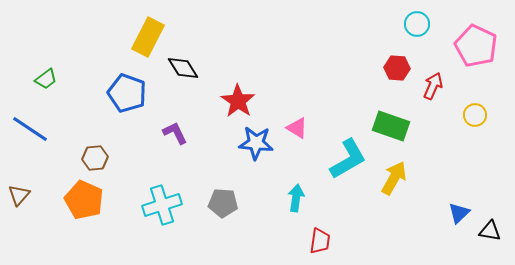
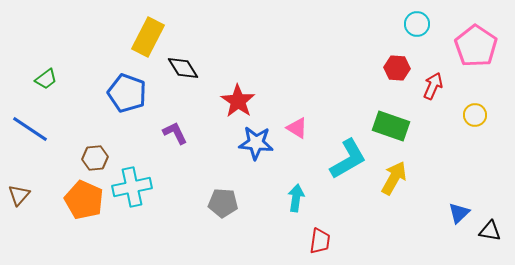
pink pentagon: rotated 9 degrees clockwise
cyan cross: moved 30 px left, 18 px up; rotated 6 degrees clockwise
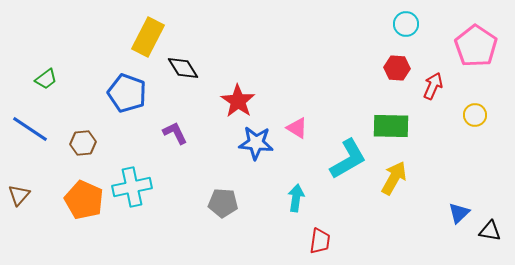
cyan circle: moved 11 px left
green rectangle: rotated 18 degrees counterclockwise
brown hexagon: moved 12 px left, 15 px up
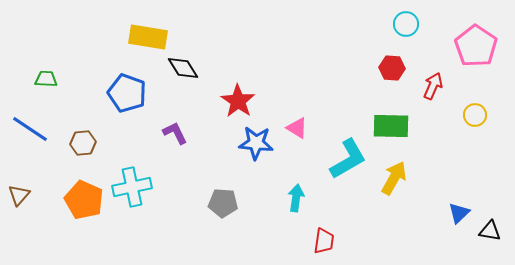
yellow rectangle: rotated 72 degrees clockwise
red hexagon: moved 5 px left
green trapezoid: rotated 140 degrees counterclockwise
red trapezoid: moved 4 px right
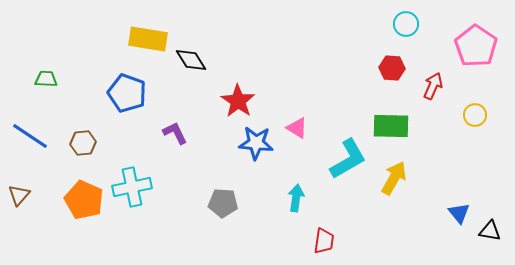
yellow rectangle: moved 2 px down
black diamond: moved 8 px right, 8 px up
blue line: moved 7 px down
blue triangle: rotated 25 degrees counterclockwise
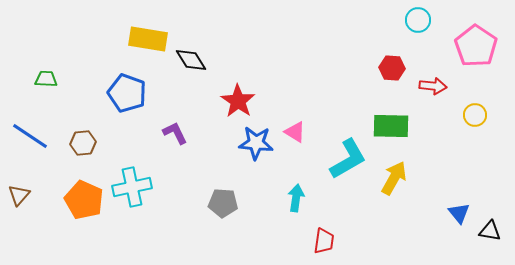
cyan circle: moved 12 px right, 4 px up
red arrow: rotated 72 degrees clockwise
pink triangle: moved 2 px left, 4 px down
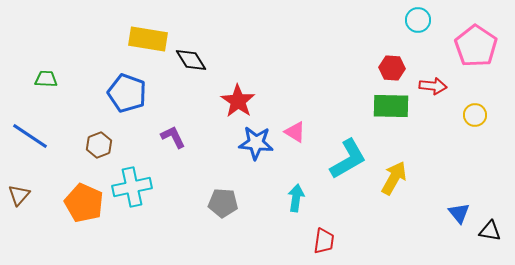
green rectangle: moved 20 px up
purple L-shape: moved 2 px left, 4 px down
brown hexagon: moved 16 px right, 2 px down; rotated 15 degrees counterclockwise
orange pentagon: moved 3 px down
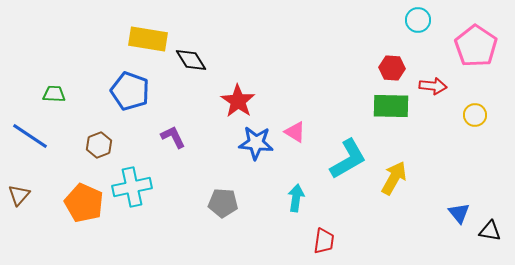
green trapezoid: moved 8 px right, 15 px down
blue pentagon: moved 3 px right, 2 px up
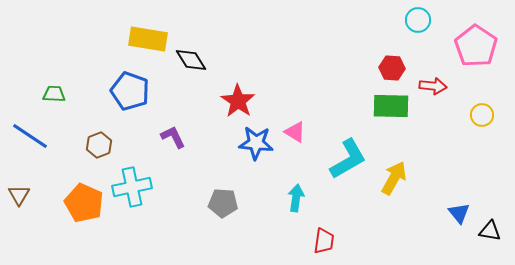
yellow circle: moved 7 px right
brown triangle: rotated 10 degrees counterclockwise
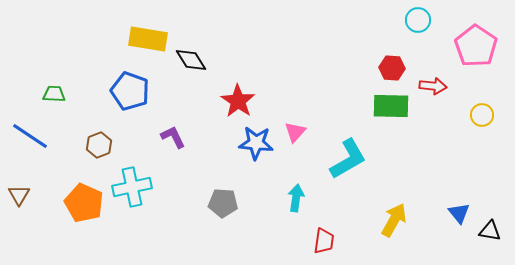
pink triangle: rotated 40 degrees clockwise
yellow arrow: moved 42 px down
